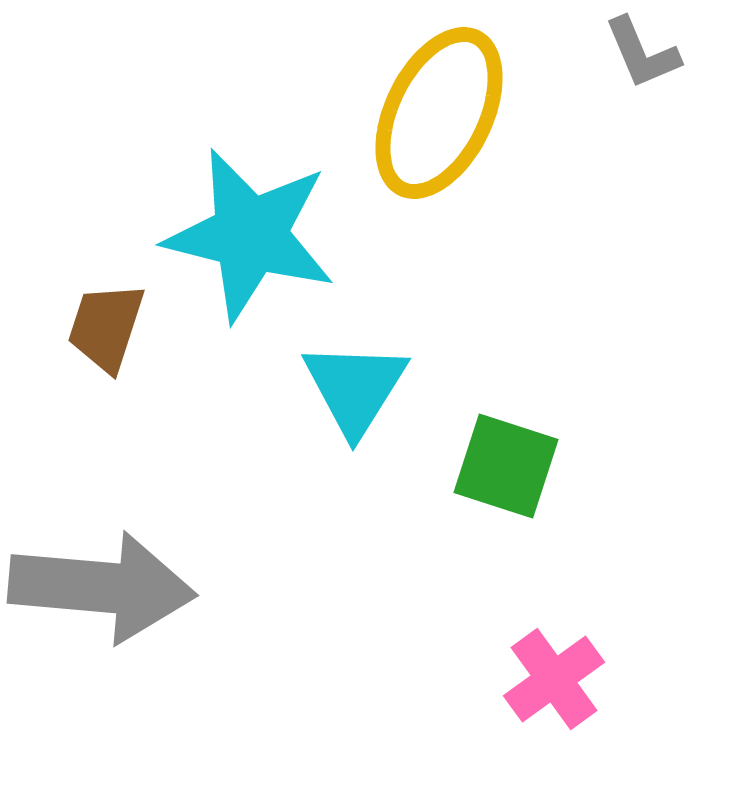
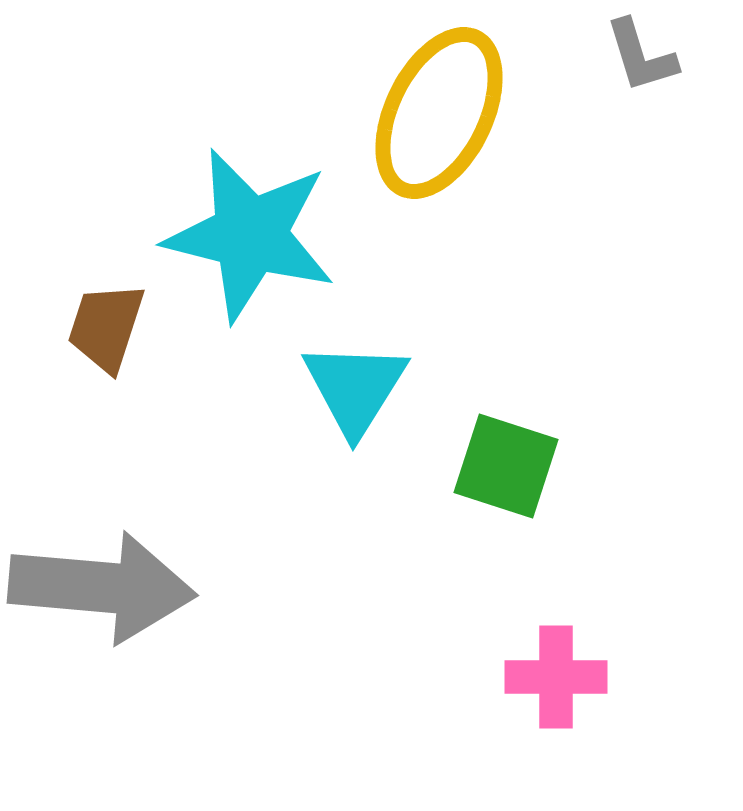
gray L-shape: moved 1 px left, 3 px down; rotated 6 degrees clockwise
pink cross: moved 2 px right, 2 px up; rotated 36 degrees clockwise
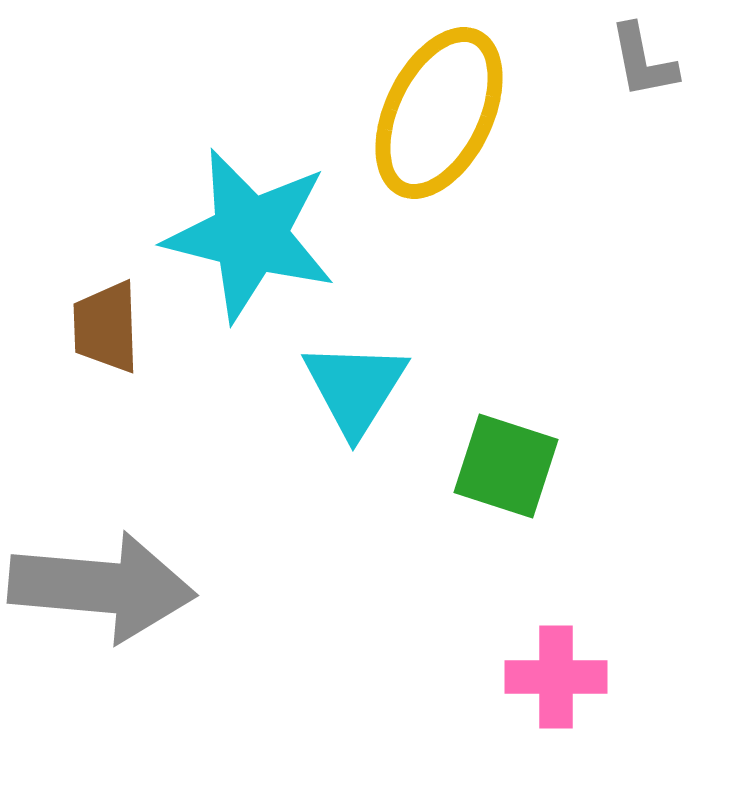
gray L-shape: moved 2 px right, 5 px down; rotated 6 degrees clockwise
brown trapezoid: rotated 20 degrees counterclockwise
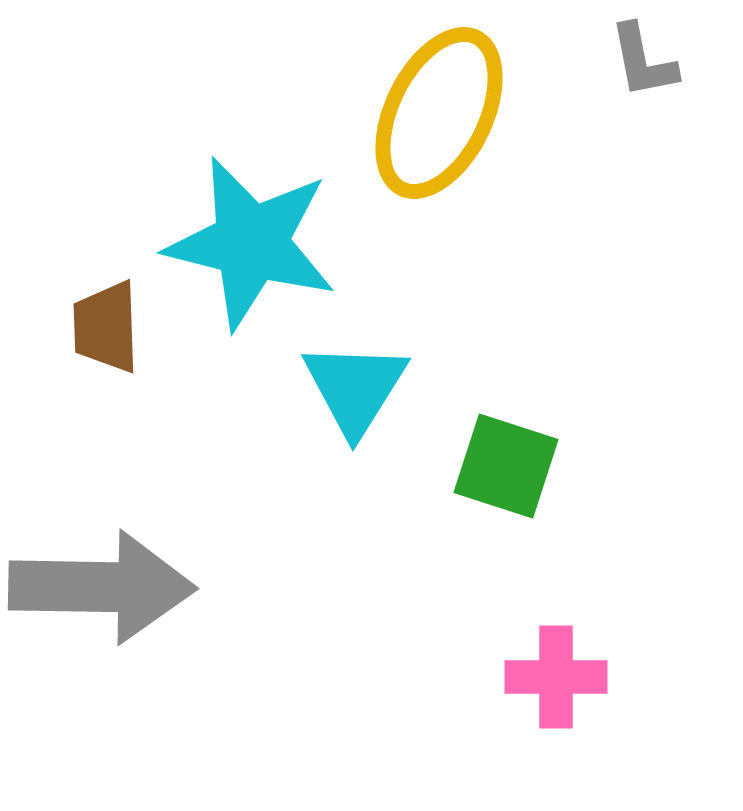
cyan star: moved 1 px right, 8 px down
gray arrow: rotated 4 degrees counterclockwise
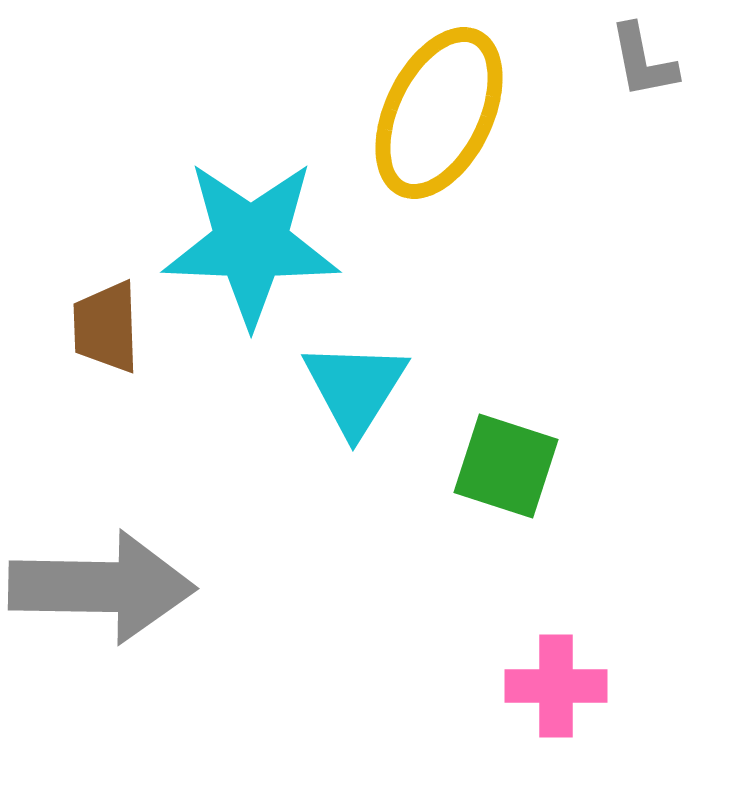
cyan star: rotated 12 degrees counterclockwise
pink cross: moved 9 px down
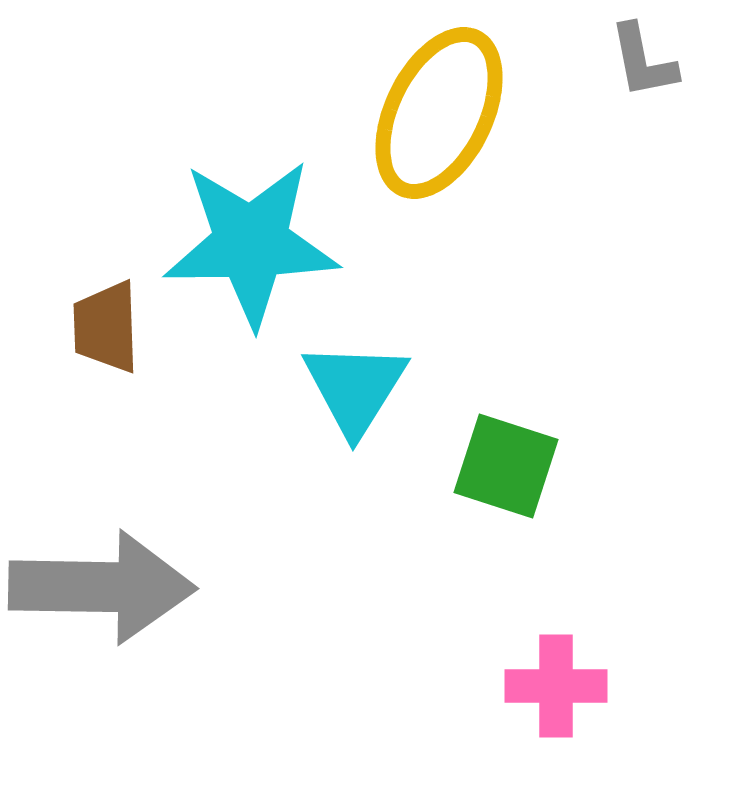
cyan star: rotated 3 degrees counterclockwise
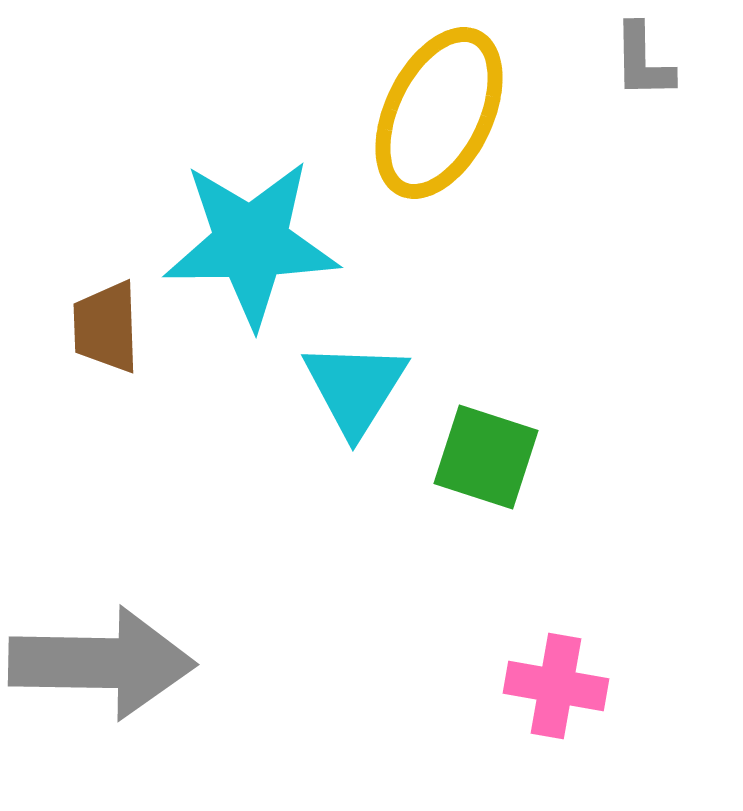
gray L-shape: rotated 10 degrees clockwise
green square: moved 20 px left, 9 px up
gray arrow: moved 76 px down
pink cross: rotated 10 degrees clockwise
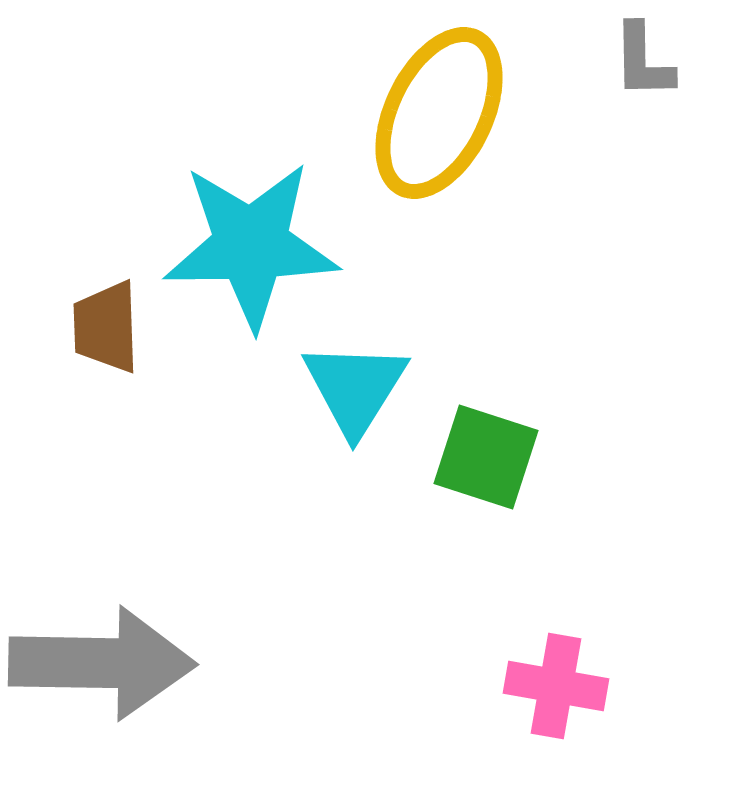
cyan star: moved 2 px down
